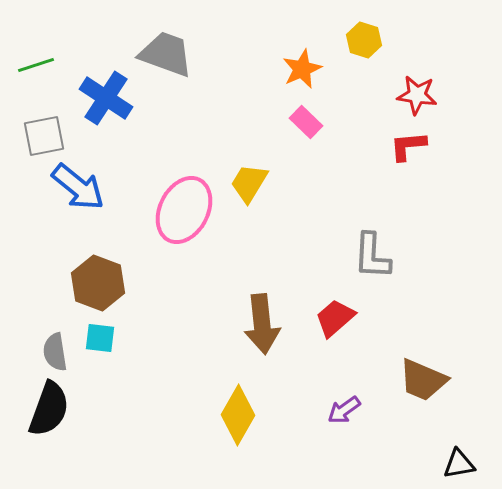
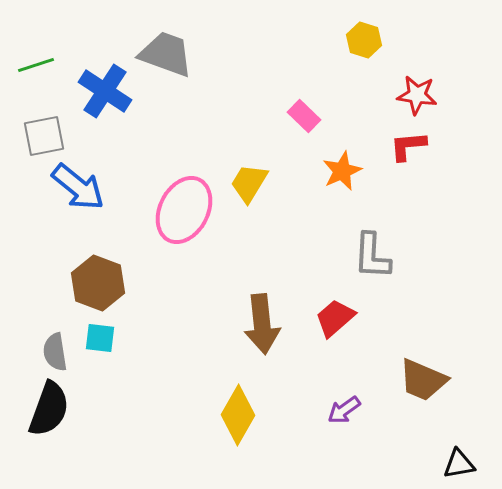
orange star: moved 40 px right, 102 px down
blue cross: moved 1 px left, 7 px up
pink rectangle: moved 2 px left, 6 px up
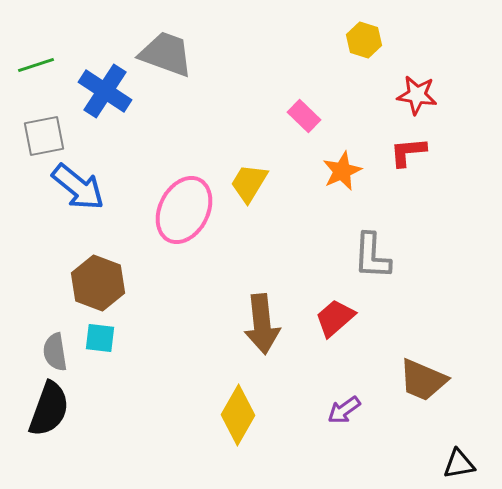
red L-shape: moved 6 px down
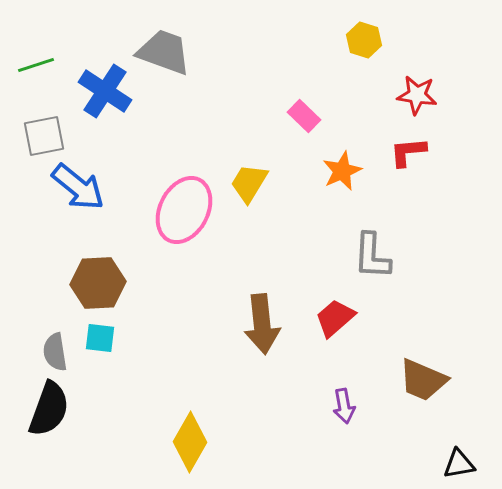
gray trapezoid: moved 2 px left, 2 px up
brown hexagon: rotated 24 degrees counterclockwise
purple arrow: moved 4 px up; rotated 64 degrees counterclockwise
yellow diamond: moved 48 px left, 27 px down
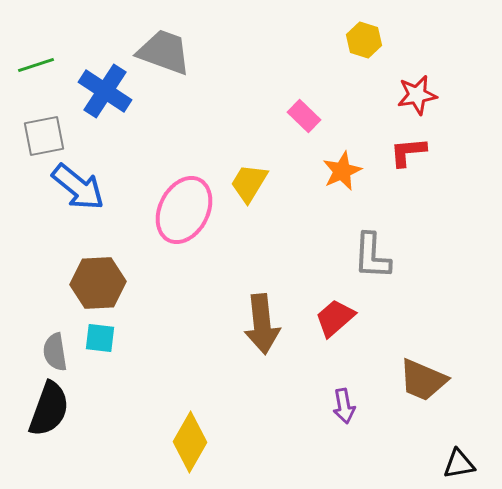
red star: rotated 18 degrees counterclockwise
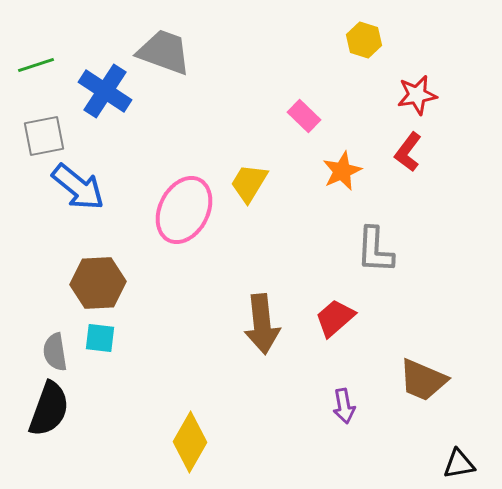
red L-shape: rotated 48 degrees counterclockwise
gray L-shape: moved 3 px right, 6 px up
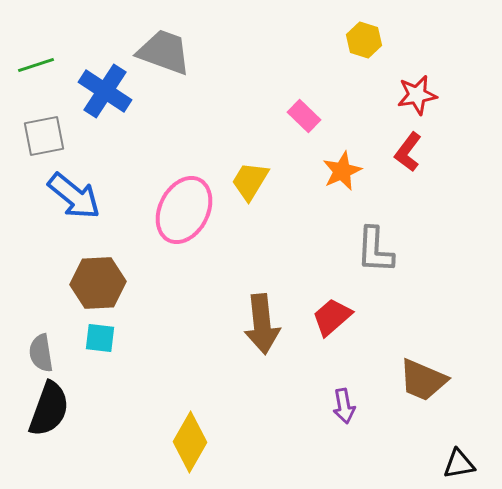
yellow trapezoid: moved 1 px right, 2 px up
blue arrow: moved 4 px left, 9 px down
red trapezoid: moved 3 px left, 1 px up
gray semicircle: moved 14 px left, 1 px down
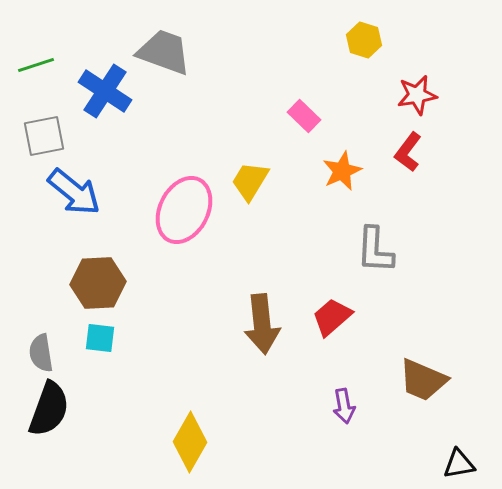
blue arrow: moved 4 px up
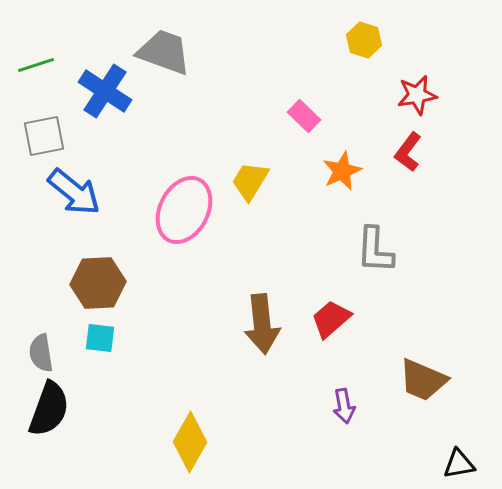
red trapezoid: moved 1 px left, 2 px down
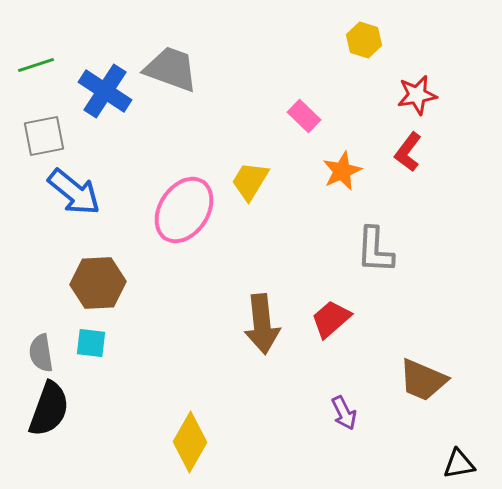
gray trapezoid: moved 7 px right, 17 px down
pink ellipse: rotated 6 degrees clockwise
cyan square: moved 9 px left, 5 px down
purple arrow: moved 7 px down; rotated 16 degrees counterclockwise
